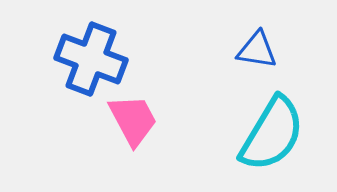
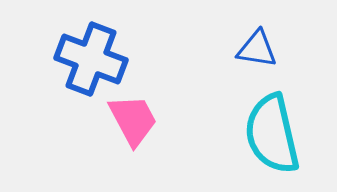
blue triangle: moved 1 px up
cyan semicircle: rotated 136 degrees clockwise
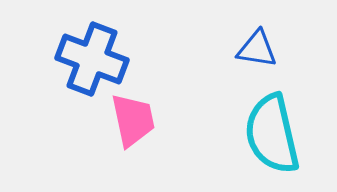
blue cross: moved 1 px right
pink trapezoid: rotated 16 degrees clockwise
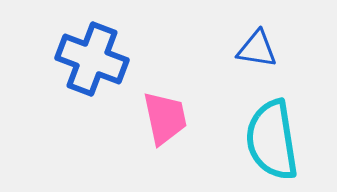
pink trapezoid: moved 32 px right, 2 px up
cyan semicircle: moved 6 px down; rotated 4 degrees clockwise
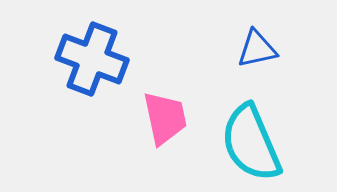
blue triangle: rotated 21 degrees counterclockwise
cyan semicircle: moved 21 px left, 3 px down; rotated 14 degrees counterclockwise
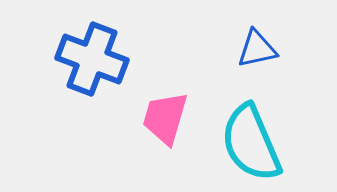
pink trapezoid: rotated 152 degrees counterclockwise
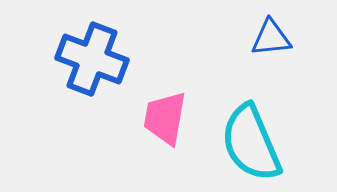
blue triangle: moved 14 px right, 11 px up; rotated 6 degrees clockwise
pink trapezoid: rotated 6 degrees counterclockwise
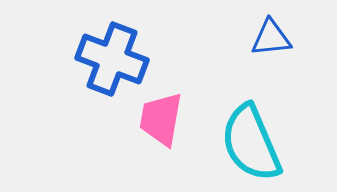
blue cross: moved 20 px right
pink trapezoid: moved 4 px left, 1 px down
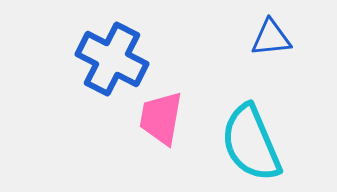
blue cross: rotated 6 degrees clockwise
pink trapezoid: moved 1 px up
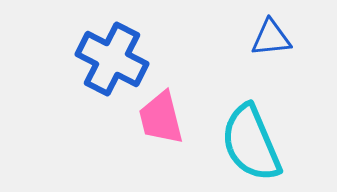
pink trapezoid: rotated 24 degrees counterclockwise
